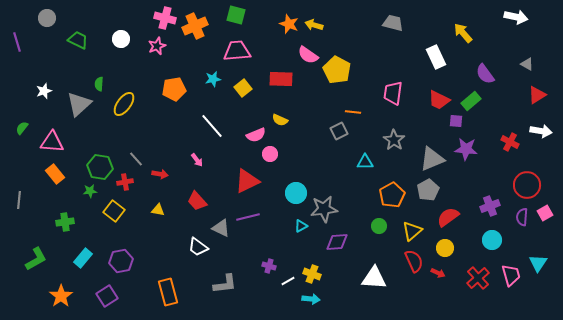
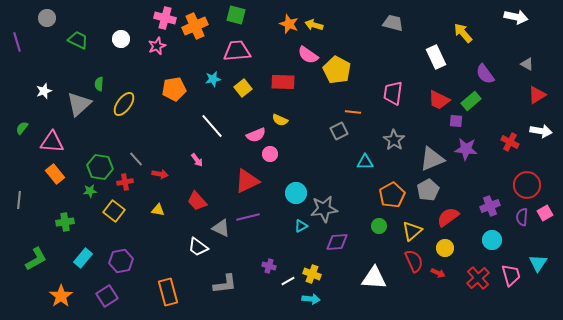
red rectangle at (281, 79): moved 2 px right, 3 px down
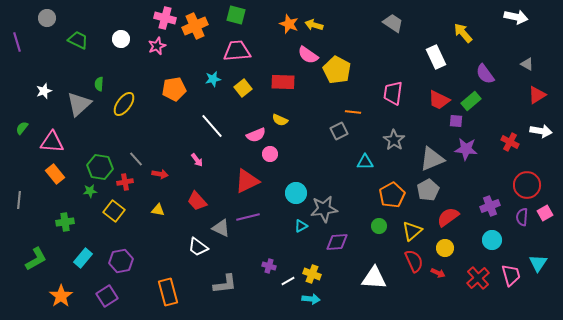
gray trapezoid at (393, 23): rotated 20 degrees clockwise
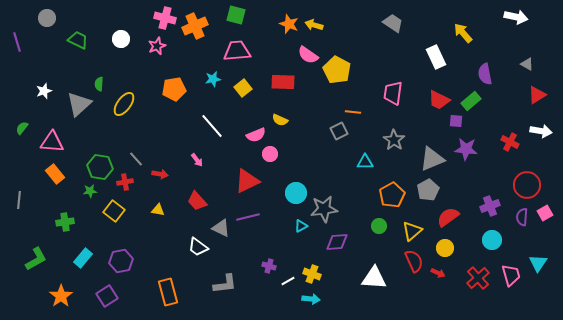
purple semicircle at (485, 74): rotated 25 degrees clockwise
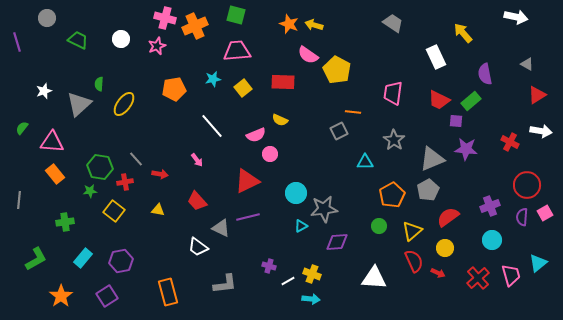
cyan triangle at (538, 263): rotated 18 degrees clockwise
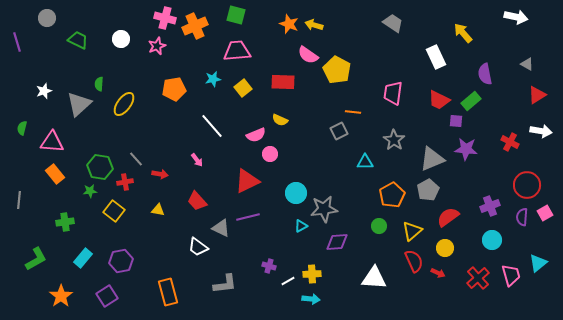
green semicircle at (22, 128): rotated 24 degrees counterclockwise
yellow cross at (312, 274): rotated 24 degrees counterclockwise
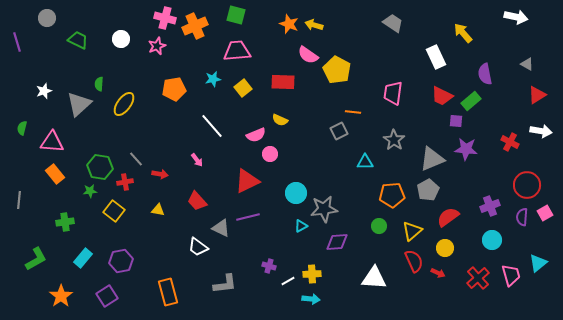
red trapezoid at (439, 100): moved 3 px right, 4 px up
orange pentagon at (392, 195): rotated 25 degrees clockwise
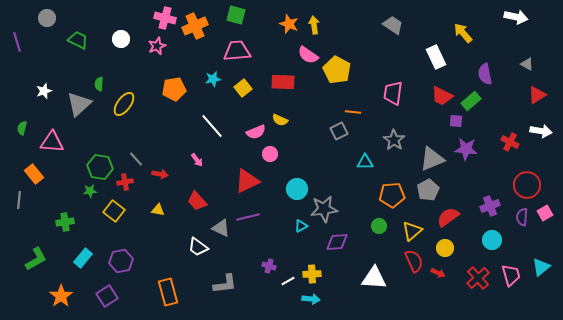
gray trapezoid at (393, 23): moved 2 px down
yellow arrow at (314, 25): rotated 66 degrees clockwise
pink semicircle at (256, 135): moved 3 px up
orange rectangle at (55, 174): moved 21 px left
cyan circle at (296, 193): moved 1 px right, 4 px up
cyan triangle at (538, 263): moved 3 px right, 4 px down
